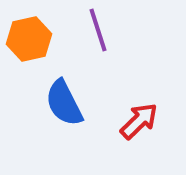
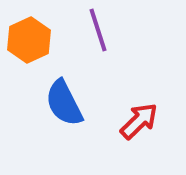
orange hexagon: moved 1 px down; rotated 12 degrees counterclockwise
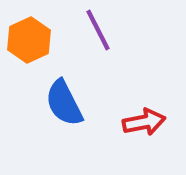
purple line: rotated 9 degrees counterclockwise
red arrow: moved 5 px right, 1 px down; rotated 33 degrees clockwise
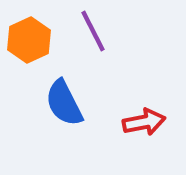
purple line: moved 5 px left, 1 px down
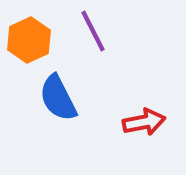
blue semicircle: moved 6 px left, 5 px up
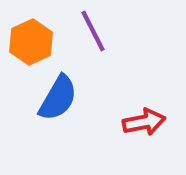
orange hexagon: moved 2 px right, 2 px down
blue semicircle: rotated 123 degrees counterclockwise
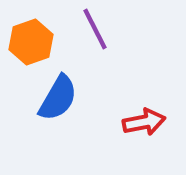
purple line: moved 2 px right, 2 px up
orange hexagon: rotated 6 degrees clockwise
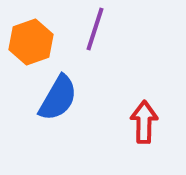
purple line: rotated 45 degrees clockwise
red arrow: rotated 78 degrees counterclockwise
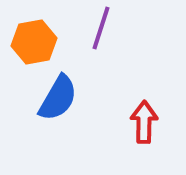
purple line: moved 6 px right, 1 px up
orange hexagon: moved 3 px right; rotated 9 degrees clockwise
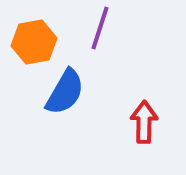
purple line: moved 1 px left
blue semicircle: moved 7 px right, 6 px up
